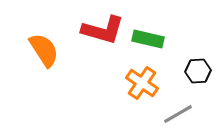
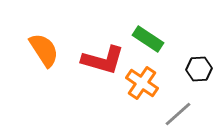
red L-shape: moved 30 px down
green rectangle: rotated 20 degrees clockwise
black hexagon: moved 1 px right, 2 px up
gray line: rotated 12 degrees counterclockwise
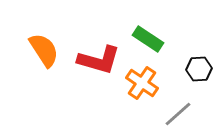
red L-shape: moved 4 px left
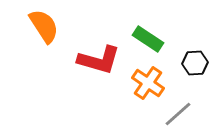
orange semicircle: moved 24 px up
black hexagon: moved 4 px left, 6 px up
orange cross: moved 6 px right
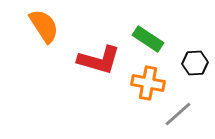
orange cross: rotated 24 degrees counterclockwise
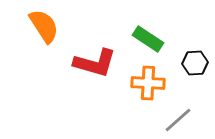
red L-shape: moved 4 px left, 3 px down
orange cross: rotated 8 degrees counterclockwise
gray line: moved 6 px down
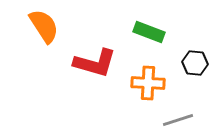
green rectangle: moved 1 px right, 7 px up; rotated 12 degrees counterclockwise
black hexagon: rotated 10 degrees clockwise
gray line: rotated 24 degrees clockwise
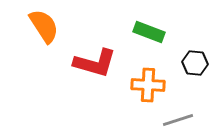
orange cross: moved 2 px down
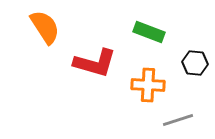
orange semicircle: moved 1 px right, 1 px down
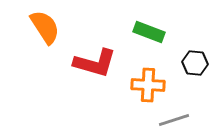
gray line: moved 4 px left
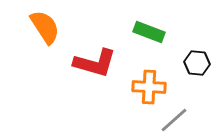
black hexagon: moved 2 px right
orange cross: moved 1 px right, 2 px down
gray line: rotated 24 degrees counterclockwise
